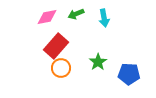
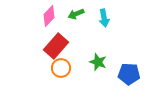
pink diamond: moved 2 px right, 1 px up; rotated 35 degrees counterclockwise
green star: rotated 18 degrees counterclockwise
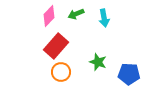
orange circle: moved 4 px down
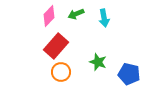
blue pentagon: rotated 10 degrees clockwise
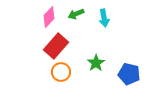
pink diamond: moved 1 px down
green star: moved 2 px left, 1 px down; rotated 18 degrees clockwise
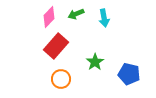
green star: moved 1 px left, 1 px up
orange circle: moved 7 px down
